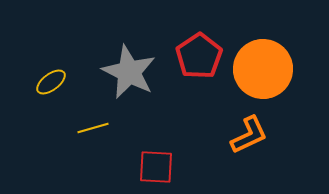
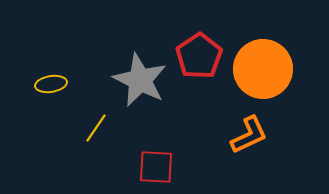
gray star: moved 11 px right, 8 px down
yellow ellipse: moved 2 px down; rotated 28 degrees clockwise
yellow line: moved 3 px right; rotated 40 degrees counterclockwise
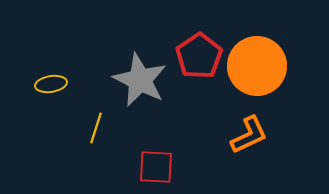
orange circle: moved 6 px left, 3 px up
yellow line: rotated 16 degrees counterclockwise
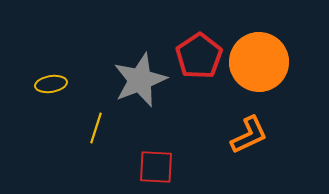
orange circle: moved 2 px right, 4 px up
gray star: rotated 24 degrees clockwise
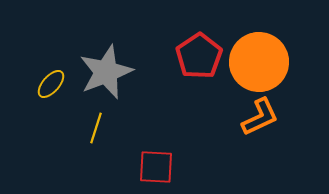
gray star: moved 34 px left, 8 px up
yellow ellipse: rotated 40 degrees counterclockwise
orange L-shape: moved 11 px right, 18 px up
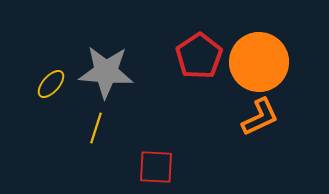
gray star: rotated 26 degrees clockwise
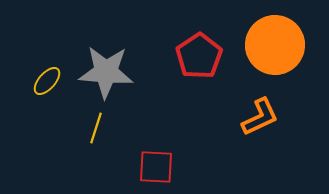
orange circle: moved 16 px right, 17 px up
yellow ellipse: moved 4 px left, 3 px up
